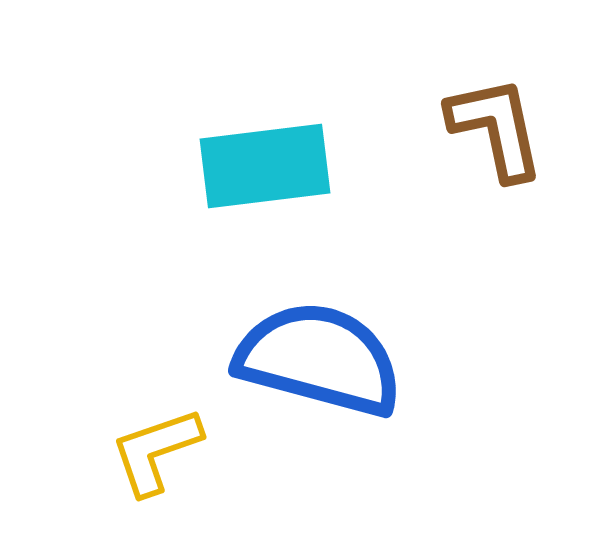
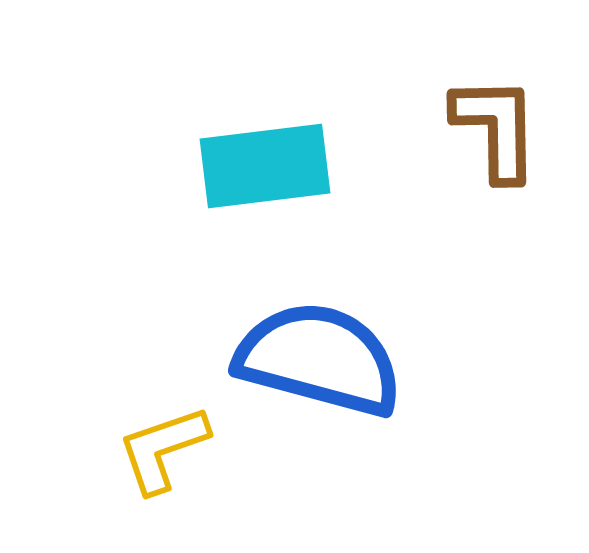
brown L-shape: rotated 11 degrees clockwise
yellow L-shape: moved 7 px right, 2 px up
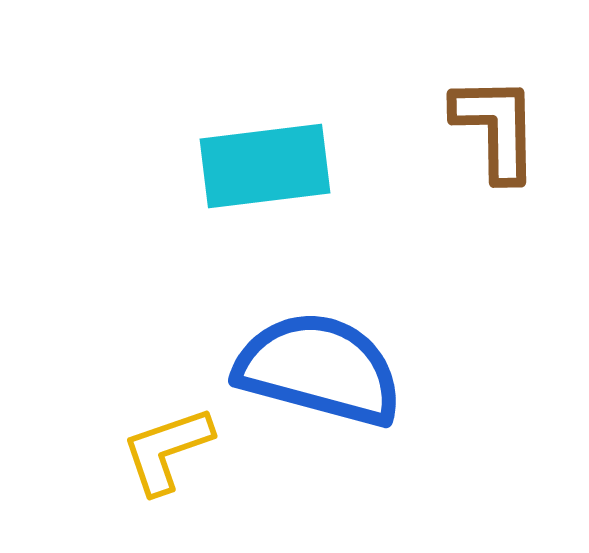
blue semicircle: moved 10 px down
yellow L-shape: moved 4 px right, 1 px down
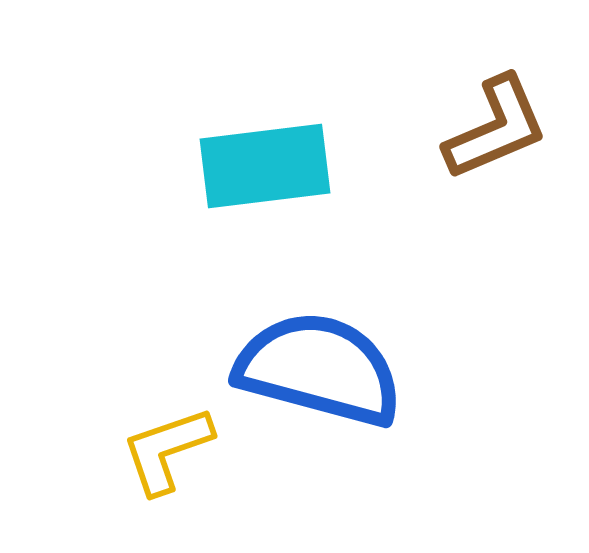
brown L-shape: rotated 68 degrees clockwise
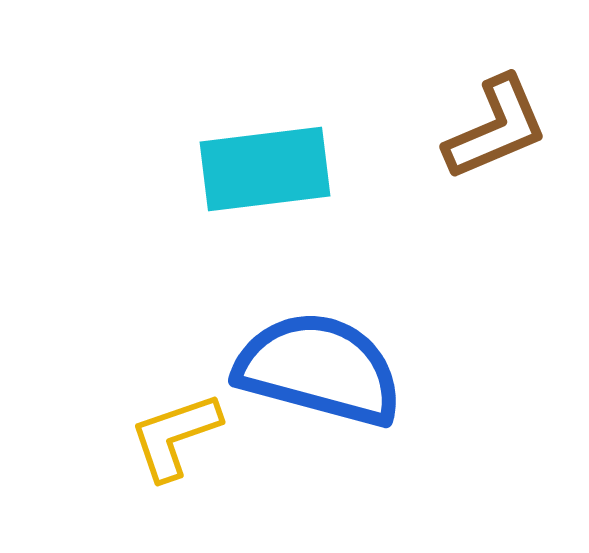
cyan rectangle: moved 3 px down
yellow L-shape: moved 8 px right, 14 px up
